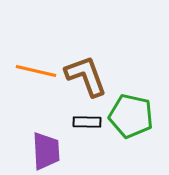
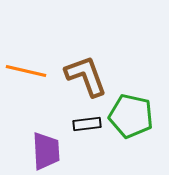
orange line: moved 10 px left
black rectangle: moved 2 px down; rotated 8 degrees counterclockwise
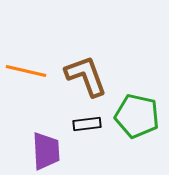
green pentagon: moved 6 px right
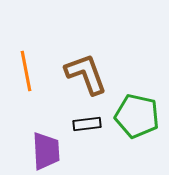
orange line: rotated 66 degrees clockwise
brown L-shape: moved 2 px up
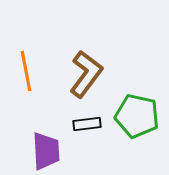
brown L-shape: rotated 57 degrees clockwise
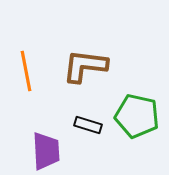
brown L-shape: moved 1 px left, 8 px up; rotated 120 degrees counterclockwise
black rectangle: moved 1 px right, 1 px down; rotated 24 degrees clockwise
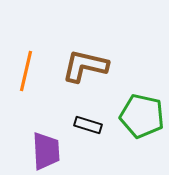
brown L-shape: rotated 6 degrees clockwise
orange line: rotated 24 degrees clockwise
green pentagon: moved 5 px right
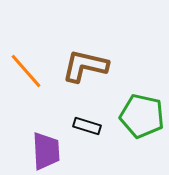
orange line: rotated 54 degrees counterclockwise
black rectangle: moved 1 px left, 1 px down
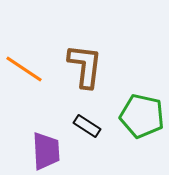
brown L-shape: rotated 84 degrees clockwise
orange line: moved 2 px left, 2 px up; rotated 15 degrees counterclockwise
black rectangle: rotated 16 degrees clockwise
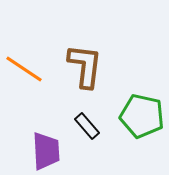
black rectangle: rotated 16 degrees clockwise
